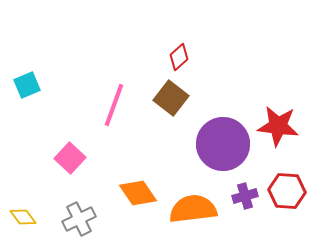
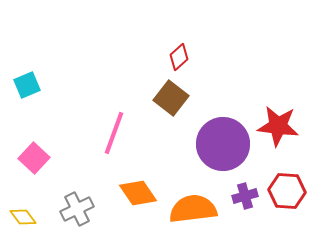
pink line: moved 28 px down
pink square: moved 36 px left
gray cross: moved 2 px left, 10 px up
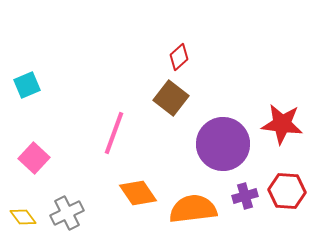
red star: moved 4 px right, 2 px up
gray cross: moved 10 px left, 4 px down
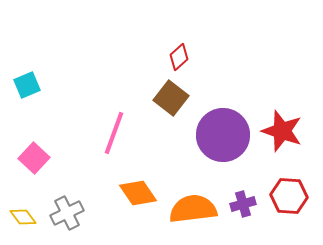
red star: moved 7 px down; rotated 12 degrees clockwise
purple circle: moved 9 px up
red hexagon: moved 2 px right, 5 px down
purple cross: moved 2 px left, 8 px down
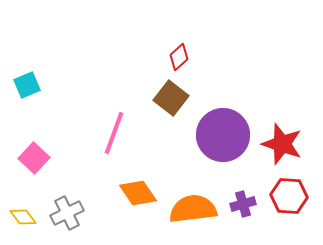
red star: moved 13 px down
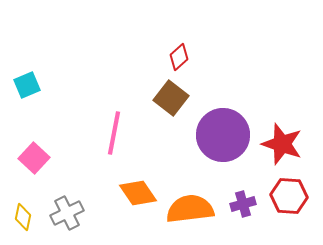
pink line: rotated 9 degrees counterclockwise
orange semicircle: moved 3 px left
yellow diamond: rotated 48 degrees clockwise
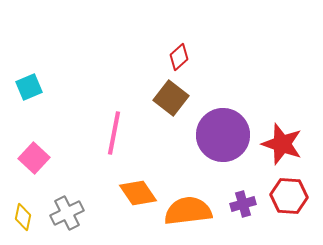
cyan square: moved 2 px right, 2 px down
orange semicircle: moved 2 px left, 2 px down
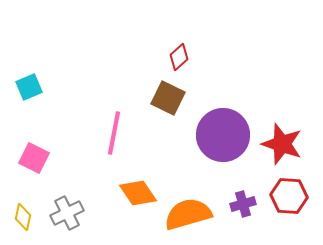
brown square: moved 3 px left; rotated 12 degrees counterclockwise
pink square: rotated 16 degrees counterclockwise
orange semicircle: moved 3 px down; rotated 9 degrees counterclockwise
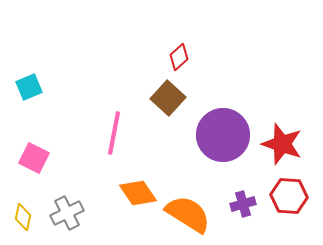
brown square: rotated 16 degrees clockwise
orange semicircle: rotated 48 degrees clockwise
